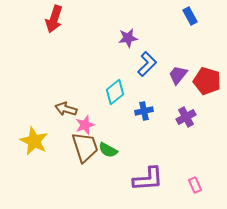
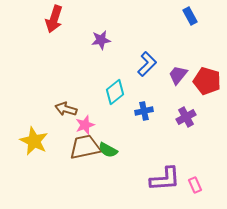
purple star: moved 27 px left, 2 px down
brown trapezoid: rotated 84 degrees counterclockwise
purple L-shape: moved 17 px right
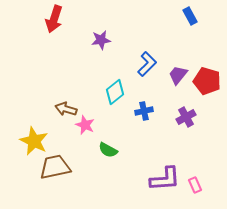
pink star: rotated 30 degrees counterclockwise
brown trapezoid: moved 30 px left, 20 px down
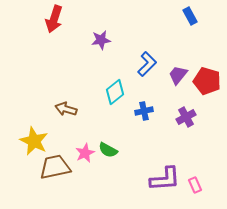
pink star: moved 28 px down; rotated 24 degrees clockwise
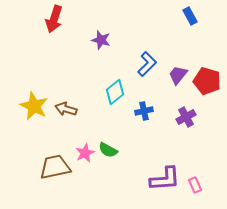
purple star: rotated 24 degrees clockwise
yellow star: moved 35 px up
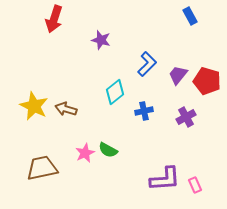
brown trapezoid: moved 13 px left, 1 px down
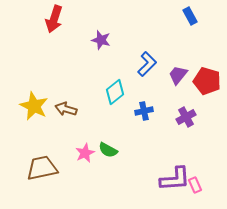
purple L-shape: moved 10 px right
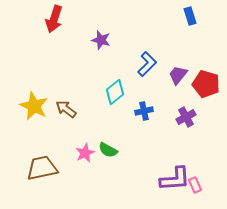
blue rectangle: rotated 12 degrees clockwise
red pentagon: moved 1 px left, 3 px down
brown arrow: rotated 20 degrees clockwise
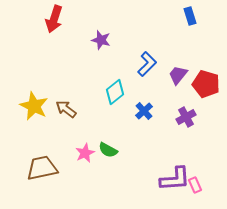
blue cross: rotated 30 degrees counterclockwise
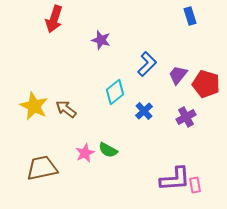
pink rectangle: rotated 14 degrees clockwise
